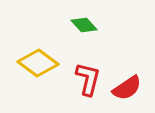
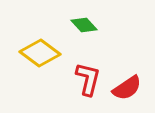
yellow diamond: moved 2 px right, 10 px up
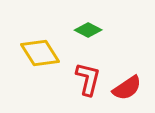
green diamond: moved 4 px right, 5 px down; rotated 20 degrees counterclockwise
yellow diamond: rotated 21 degrees clockwise
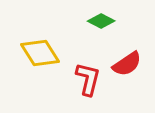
green diamond: moved 13 px right, 9 px up
red semicircle: moved 24 px up
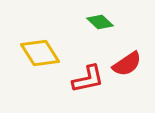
green diamond: moved 1 px left, 1 px down; rotated 16 degrees clockwise
red L-shape: rotated 64 degrees clockwise
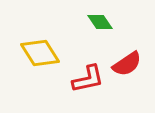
green diamond: rotated 12 degrees clockwise
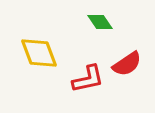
yellow diamond: moved 1 px left; rotated 12 degrees clockwise
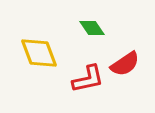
green diamond: moved 8 px left, 6 px down
red semicircle: moved 2 px left
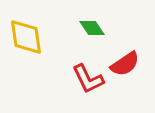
yellow diamond: moved 13 px left, 16 px up; rotated 12 degrees clockwise
red L-shape: rotated 76 degrees clockwise
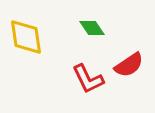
red semicircle: moved 4 px right, 1 px down
